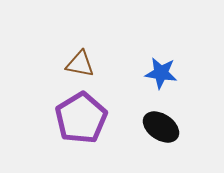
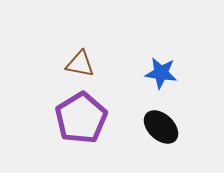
black ellipse: rotated 9 degrees clockwise
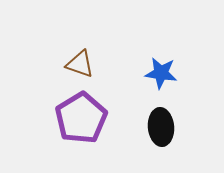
brown triangle: rotated 8 degrees clockwise
black ellipse: rotated 42 degrees clockwise
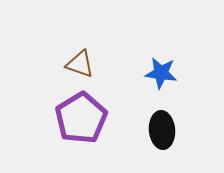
black ellipse: moved 1 px right, 3 px down
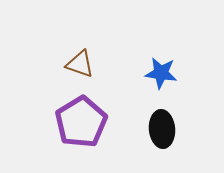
purple pentagon: moved 4 px down
black ellipse: moved 1 px up
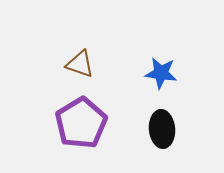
purple pentagon: moved 1 px down
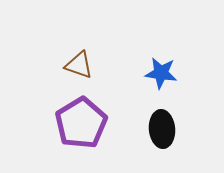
brown triangle: moved 1 px left, 1 px down
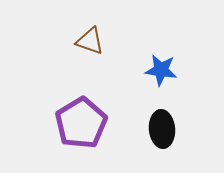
brown triangle: moved 11 px right, 24 px up
blue star: moved 3 px up
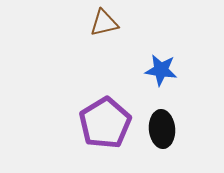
brown triangle: moved 14 px right, 18 px up; rotated 32 degrees counterclockwise
purple pentagon: moved 24 px right
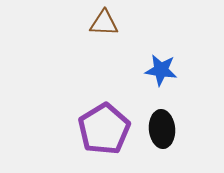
brown triangle: rotated 16 degrees clockwise
purple pentagon: moved 1 px left, 6 px down
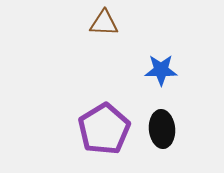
blue star: rotated 8 degrees counterclockwise
